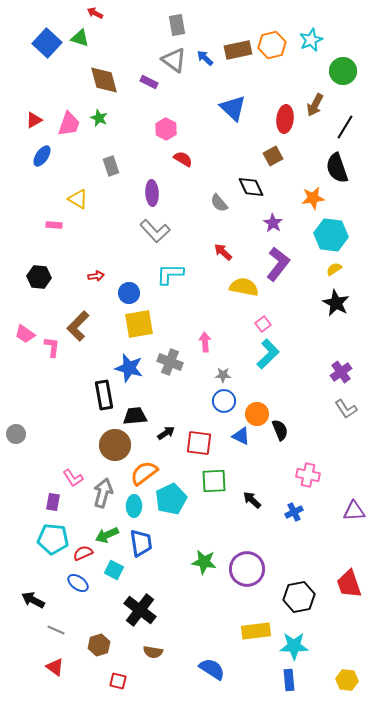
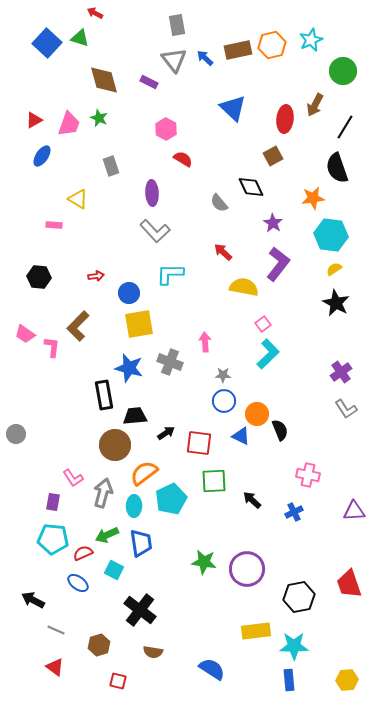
gray triangle at (174, 60): rotated 16 degrees clockwise
yellow hexagon at (347, 680): rotated 10 degrees counterclockwise
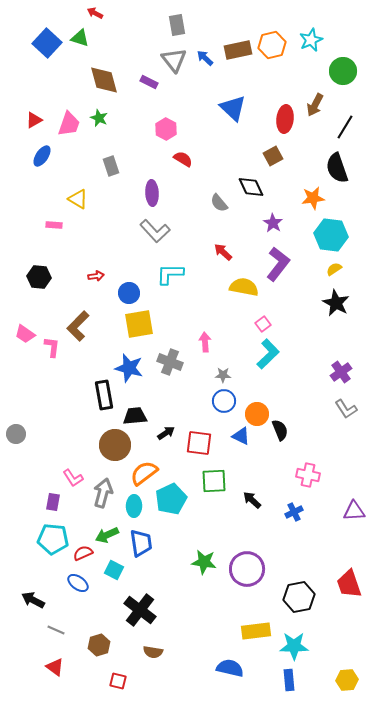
blue semicircle at (212, 669): moved 18 px right, 1 px up; rotated 20 degrees counterclockwise
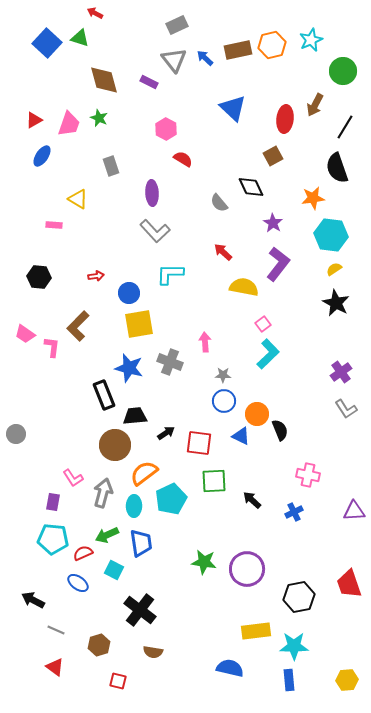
gray rectangle at (177, 25): rotated 75 degrees clockwise
black rectangle at (104, 395): rotated 12 degrees counterclockwise
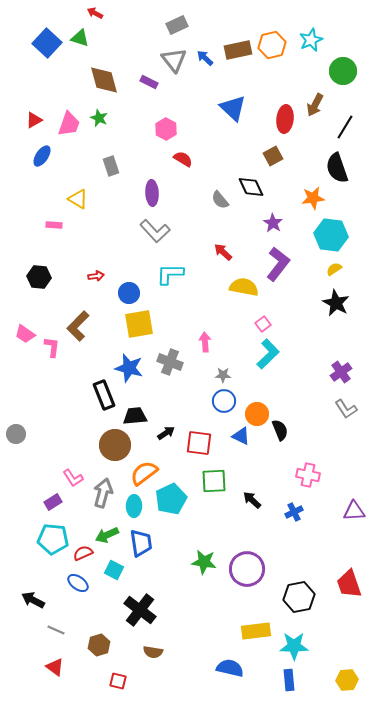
gray semicircle at (219, 203): moved 1 px right, 3 px up
purple rectangle at (53, 502): rotated 48 degrees clockwise
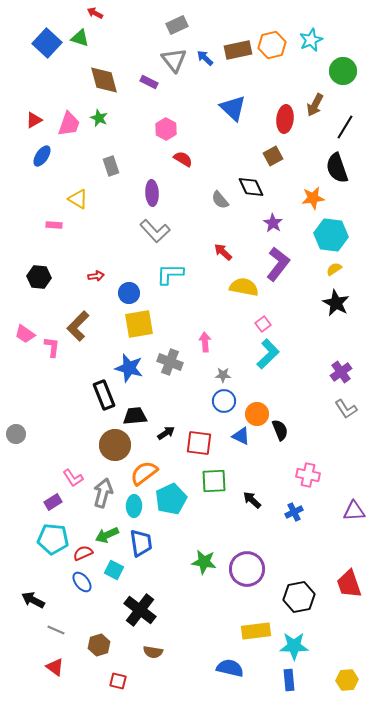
blue ellipse at (78, 583): moved 4 px right, 1 px up; rotated 15 degrees clockwise
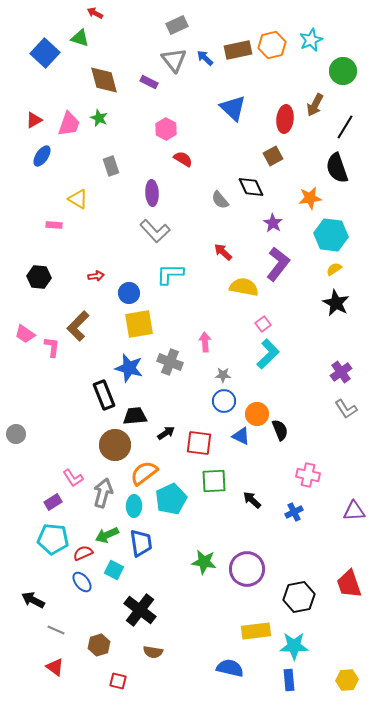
blue square at (47, 43): moved 2 px left, 10 px down
orange star at (313, 198): moved 3 px left
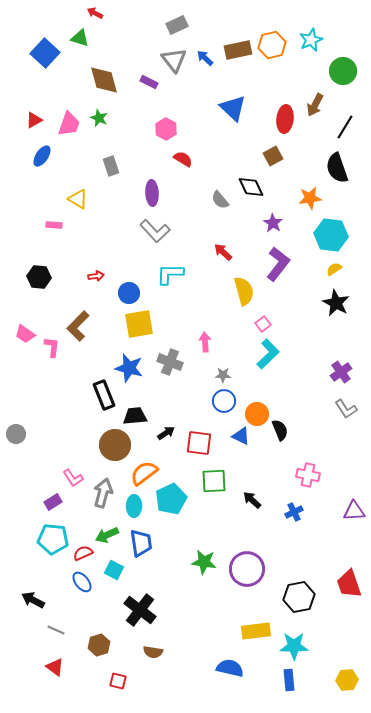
yellow semicircle at (244, 287): moved 4 px down; rotated 64 degrees clockwise
